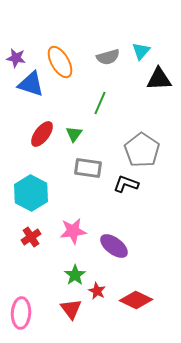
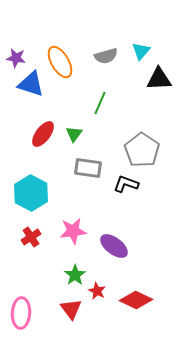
gray semicircle: moved 2 px left, 1 px up
red ellipse: moved 1 px right
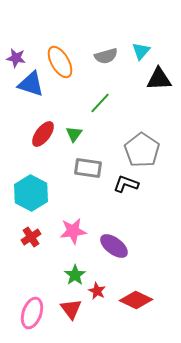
green line: rotated 20 degrees clockwise
pink ellipse: moved 11 px right; rotated 16 degrees clockwise
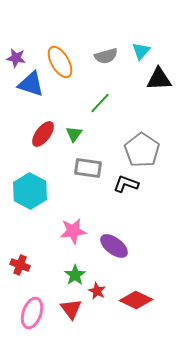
cyan hexagon: moved 1 px left, 2 px up
red cross: moved 11 px left, 28 px down; rotated 36 degrees counterclockwise
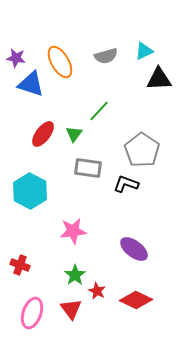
cyan triangle: moved 3 px right; rotated 24 degrees clockwise
green line: moved 1 px left, 8 px down
purple ellipse: moved 20 px right, 3 px down
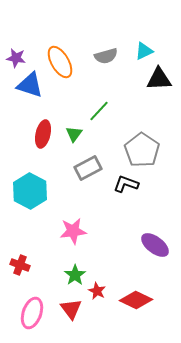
blue triangle: moved 1 px left, 1 px down
red ellipse: rotated 24 degrees counterclockwise
gray rectangle: rotated 36 degrees counterclockwise
purple ellipse: moved 21 px right, 4 px up
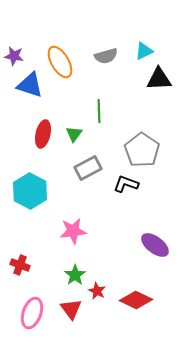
purple star: moved 2 px left, 2 px up
green line: rotated 45 degrees counterclockwise
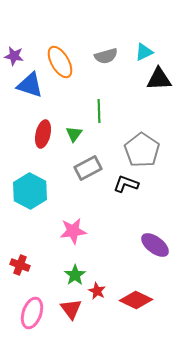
cyan triangle: moved 1 px down
